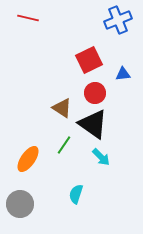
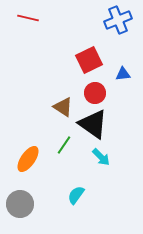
brown triangle: moved 1 px right, 1 px up
cyan semicircle: moved 1 px down; rotated 18 degrees clockwise
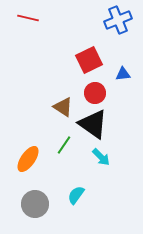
gray circle: moved 15 px right
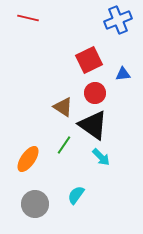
black triangle: moved 1 px down
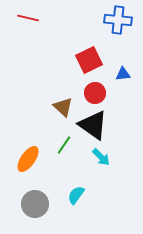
blue cross: rotated 28 degrees clockwise
brown triangle: rotated 10 degrees clockwise
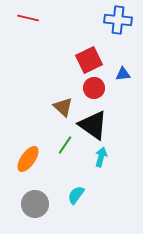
red circle: moved 1 px left, 5 px up
green line: moved 1 px right
cyan arrow: rotated 120 degrees counterclockwise
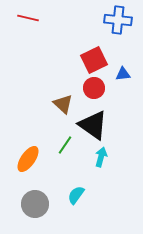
red square: moved 5 px right
brown triangle: moved 3 px up
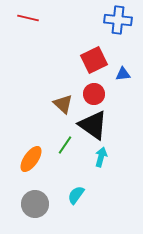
red circle: moved 6 px down
orange ellipse: moved 3 px right
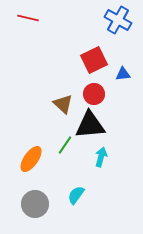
blue cross: rotated 24 degrees clockwise
black triangle: moved 3 px left; rotated 40 degrees counterclockwise
